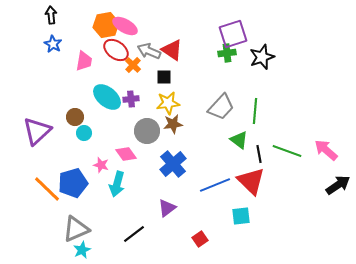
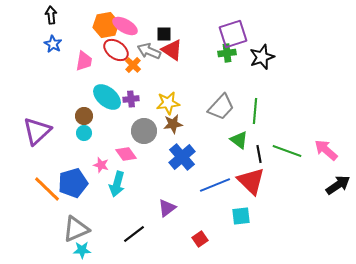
black square at (164, 77): moved 43 px up
brown circle at (75, 117): moved 9 px right, 1 px up
gray circle at (147, 131): moved 3 px left
blue cross at (173, 164): moved 9 px right, 7 px up
cyan star at (82, 250): rotated 24 degrees clockwise
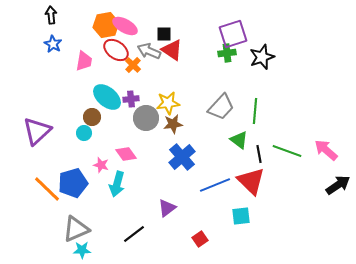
brown circle at (84, 116): moved 8 px right, 1 px down
gray circle at (144, 131): moved 2 px right, 13 px up
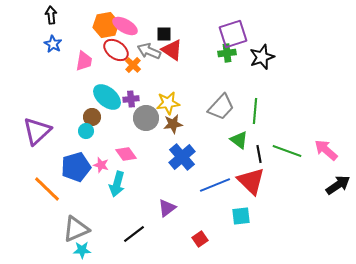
cyan circle at (84, 133): moved 2 px right, 2 px up
blue pentagon at (73, 183): moved 3 px right, 16 px up
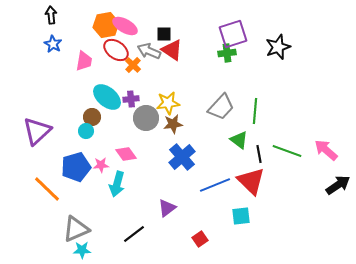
black star at (262, 57): moved 16 px right, 10 px up
pink star at (101, 165): rotated 21 degrees counterclockwise
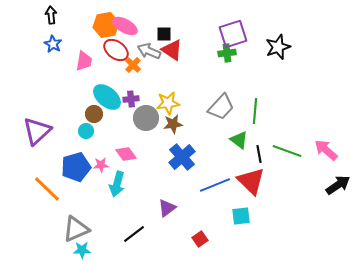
brown circle at (92, 117): moved 2 px right, 3 px up
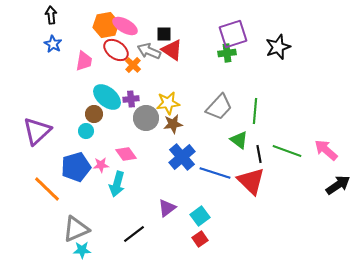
gray trapezoid at (221, 107): moved 2 px left
blue line at (215, 185): moved 12 px up; rotated 40 degrees clockwise
cyan square at (241, 216): moved 41 px left; rotated 30 degrees counterclockwise
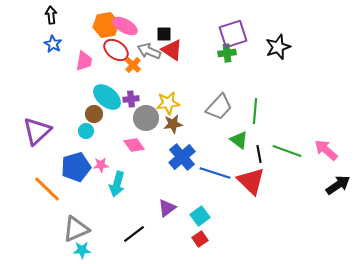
pink diamond at (126, 154): moved 8 px right, 9 px up
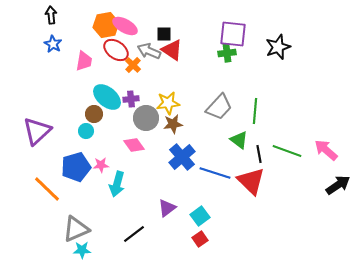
purple square at (233, 34): rotated 24 degrees clockwise
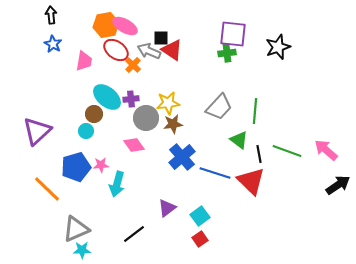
black square at (164, 34): moved 3 px left, 4 px down
